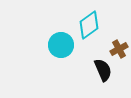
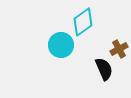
cyan diamond: moved 6 px left, 3 px up
black semicircle: moved 1 px right, 1 px up
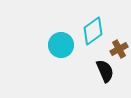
cyan diamond: moved 10 px right, 9 px down
black semicircle: moved 1 px right, 2 px down
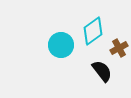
brown cross: moved 1 px up
black semicircle: moved 3 px left; rotated 15 degrees counterclockwise
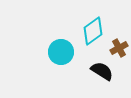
cyan circle: moved 7 px down
black semicircle: rotated 20 degrees counterclockwise
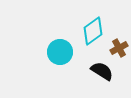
cyan circle: moved 1 px left
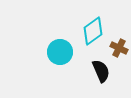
brown cross: rotated 36 degrees counterclockwise
black semicircle: moved 1 px left; rotated 35 degrees clockwise
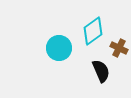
cyan circle: moved 1 px left, 4 px up
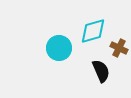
cyan diamond: rotated 20 degrees clockwise
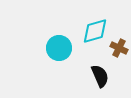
cyan diamond: moved 2 px right
black semicircle: moved 1 px left, 5 px down
